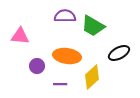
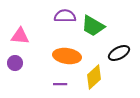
purple circle: moved 22 px left, 3 px up
yellow diamond: moved 2 px right
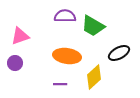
pink triangle: rotated 24 degrees counterclockwise
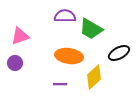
green trapezoid: moved 2 px left, 3 px down
orange ellipse: moved 2 px right
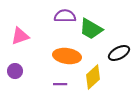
orange ellipse: moved 2 px left
purple circle: moved 8 px down
yellow diamond: moved 1 px left
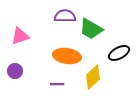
purple line: moved 3 px left
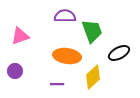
green trapezoid: moved 1 px right, 2 px down; rotated 140 degrees counterclockwise
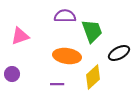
purple circle: moved 3 px left, 3 px down
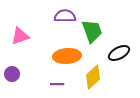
orange ellipse: rotated 12 degrees counterclockwise
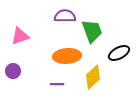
purple circle: moved 1 px right, 3 px up
